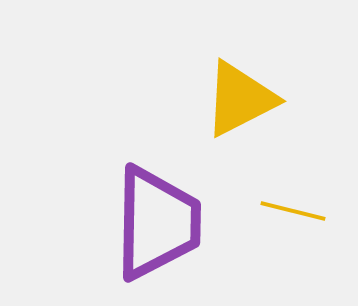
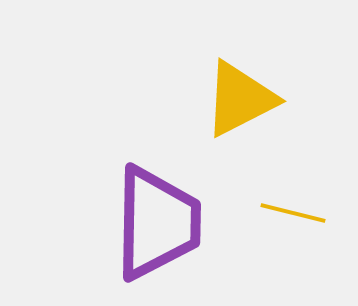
yellow line: moved 2 px down
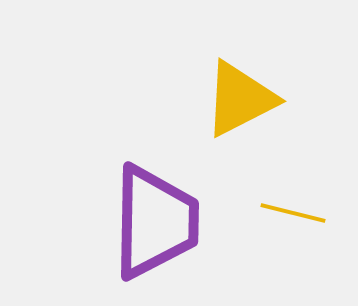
purple trapezoid: moved 2 px left, 1 px up
